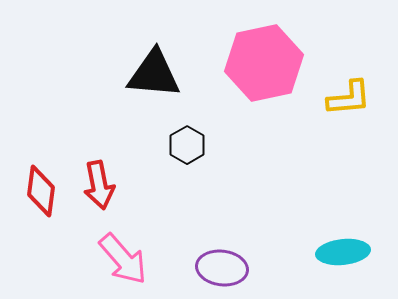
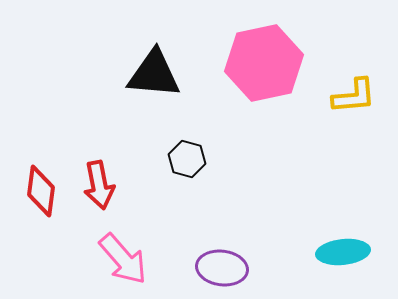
yellow L-shape: moved 5 px right, 2 px up
black hexagon: moved 14 px down; rotated 15 degrees counterclockwise
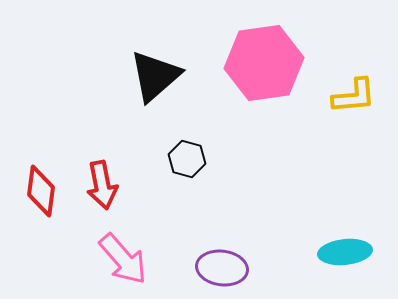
pink hexagon: rotated 4 degrees clockwise
black triangle: moved 1 px right, 2 px down; rotated 46 degrees counterclockwise
red arrow: moved 3 px right
cyan ellipse: moved 2 px right
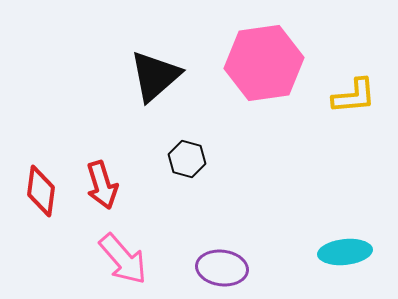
red arrow: rotated 6 degrees counterclockwise
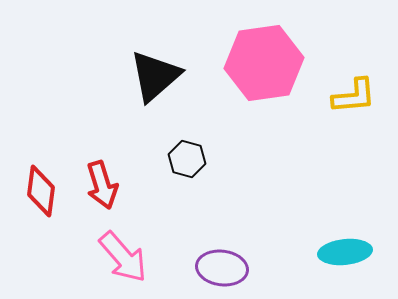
pink arrow: moved 2 px up
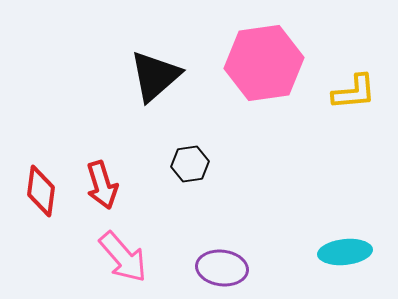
yellow L-shape: moved 4 px up
black hexagon: moved 3 px right, 5 px down; rotated 24 degrees counterclockwise
